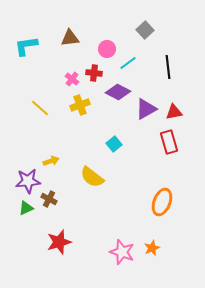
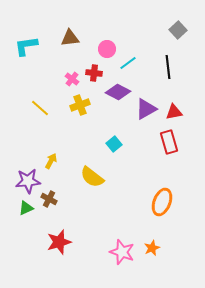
gray square: moved 33 px right
yellow arrow: rotated 42 degrees counterclockwise
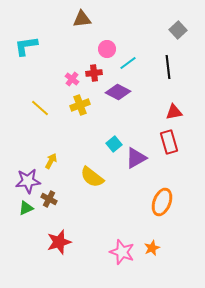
brown triangle: moved 12 px right, 19 px up
red cross: rotated 14 degrees counterclockwise
purple triangle: moved 10 px left, 49 px down
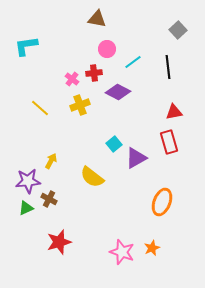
brown triangle: moved 15 px right; rotated 18 degrees clockwise
cyan line: moved 5 px right, 1 px up
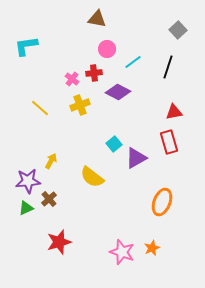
black line: rotated 25 degrees clockwise
brown cross: rotated 21 degrees clockwise
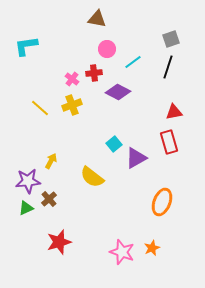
gray square: moved 7 px left, 9 px down; rotated 24 degrees clockwise
yellow cross: moved 8 px left
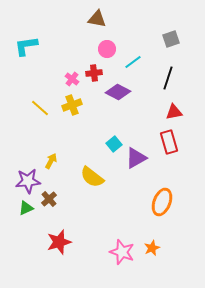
black line: moved 11 px down
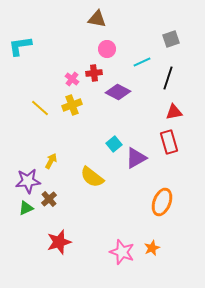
cyan L-shape: moved 6 px left
cyan line: moved 9 px right; rotated 12 degrees clockwise
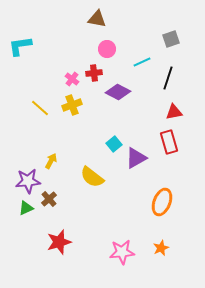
orange star: moved 9 px right
pink star: rotated 25 degrees counterclockwise
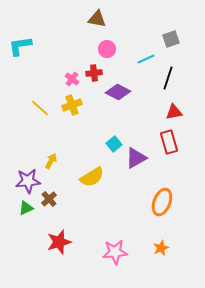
cyan line: moved 4 px right, 3 px up
yellow semicircle: rotated 70 degrees counterclockwise
pink star: moved 7 px left
